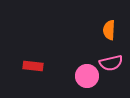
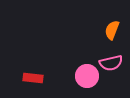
orange semicircle: moved 3 px right; rotated 18 degrees clockwise
red rectangle: moved 12 px down
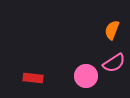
pink semicircle: moved 3 px right; rotated 20 degrees counterclockwise
pink circle: moved 1 px left
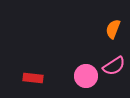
orange semicircle: moved 1 px right, 1 px up
pink semicircle: moved 3 px down
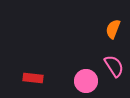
pink semicircle: rotated 90 degrees counterclockwise
pink circle: moved 5 px down
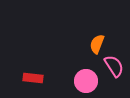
orange semicircle: moved 16 px left, 15 px down
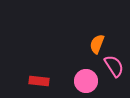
red rectangle: moved 6 px right, 3 px down
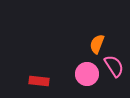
pink circle: moved 1 px right, 7 px up
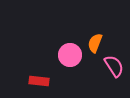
orange semicircle: moved 2 px left, 1 px up
pink circle: moved 17 px left, 19 px up
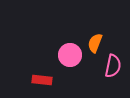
pink semicircle: moved 1 px left; rotated 45 degrees clockwise
red rectangle: moved 3 px right, 1 px up
